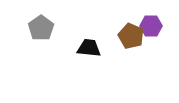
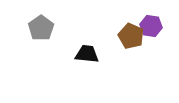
purple hexagon: rotated 10 degrees clockwise
black trapezoid: moved 2 px left, 6 px down
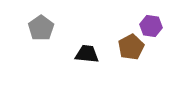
brown pentagon: moved 11 px down; rotated 20 degrees clockwise
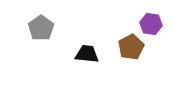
purple hexagon: moved 2 px up
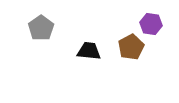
black trapezoid: moved 2 px right, 3 px up
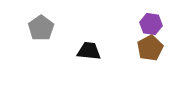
brown pentagon: moved 19 px right, 1 px down
